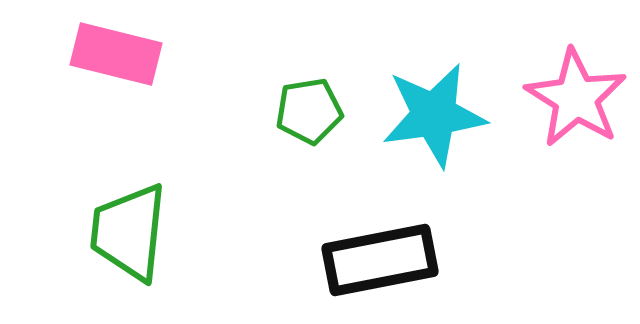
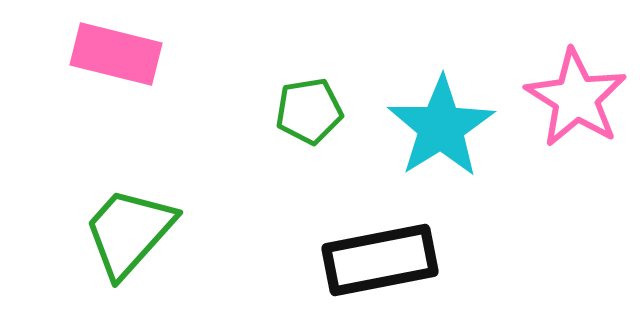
cyan star: moved 7 px right, 12 px down; rotated 24 degrees counterclockwise
green trapezoid: rotated 36 degrees clockwise
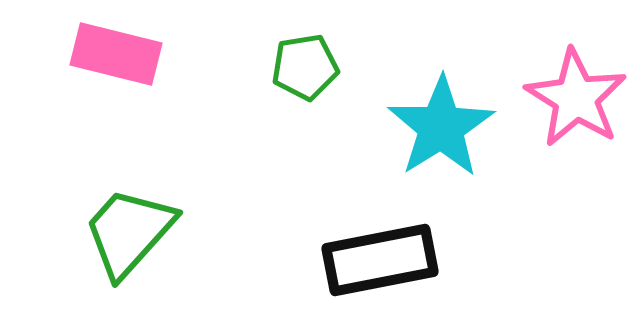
green pentagon: moved 4 px left, 44 px up
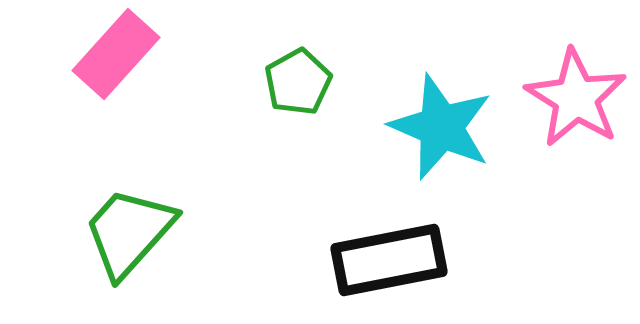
pink rectangle: rotated 62 degrees counterclockwise
green pentagon: moved 7 px left, 15 px down; rotated 20 degrees counterclockwise
cyan star: rotated 17 degrees counterclockwise
black rectangle: moved 9 px right
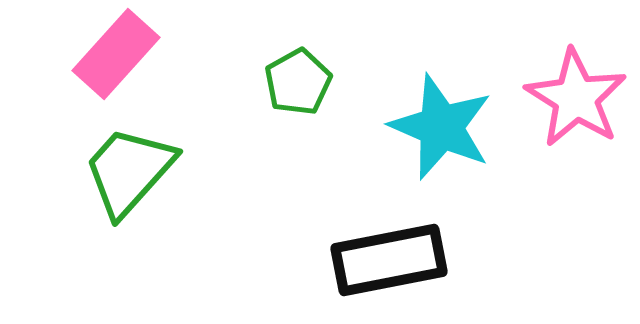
green trapezoid: moved 61 px up
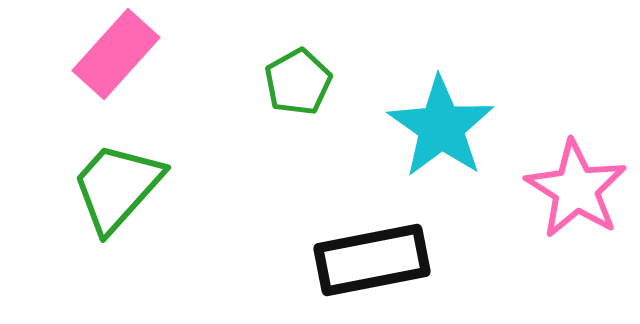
pink star: moved 91 px down
cyan star: rotated 12 degrees clockwise
green trapezoid: moved 12 px left, 16 px down
black rectangle: moved 17 px left
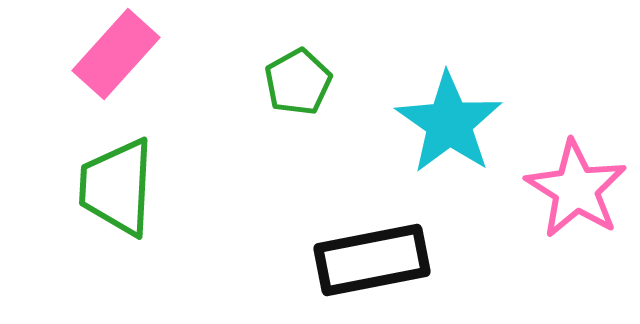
cyan star: moved 8 px right, 4 px up
green trapezoid: rotated 39 degrees counterclockwise
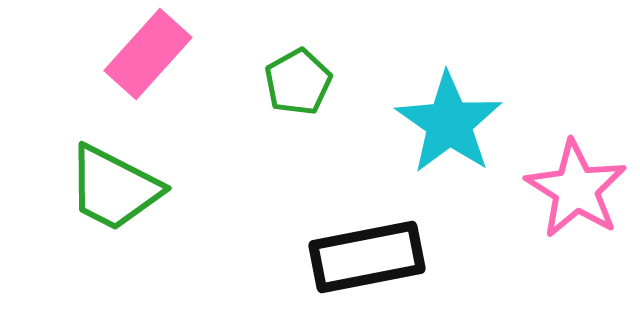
pink rectangle: moved 32 px right
green trapezoid: moved 3 px left, 1 px down; rotated 66 degrees counterclockwise
black rectangle: moved 5 px left, 3 px up
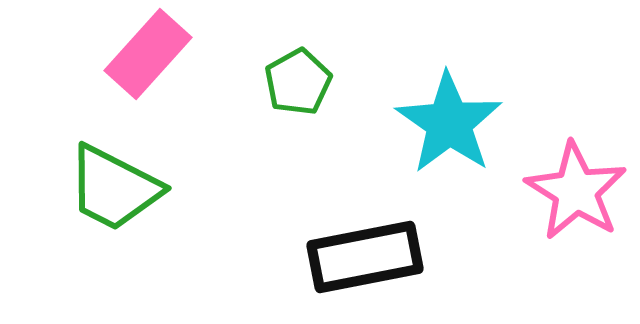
pink star: moved 2 px down
black rectangle: moved 2 px left
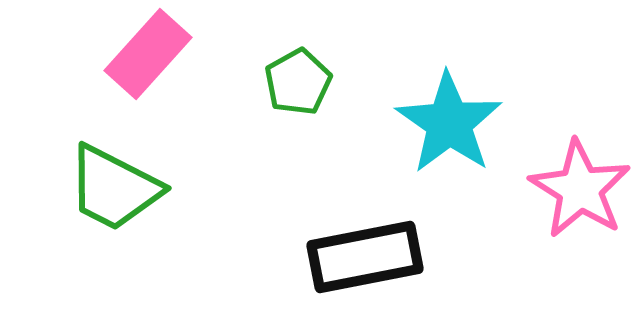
pink star: moved 4 px right, 2 px up
